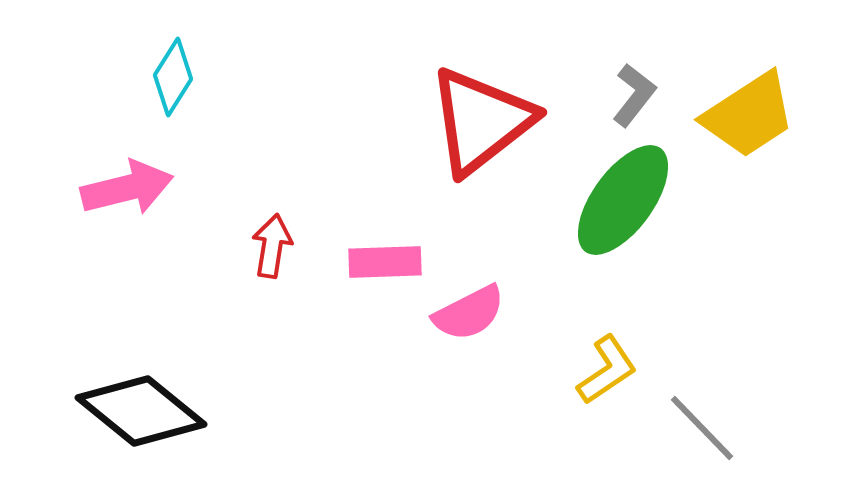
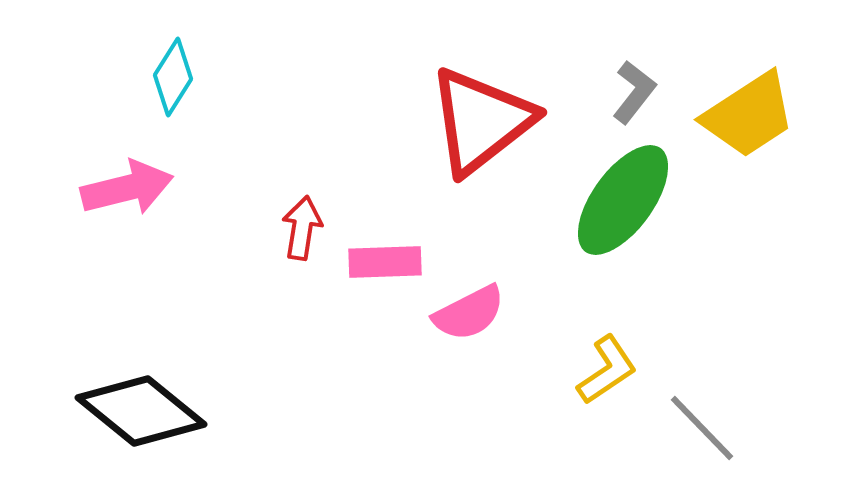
gray L-shape: moved 3 px up
red arrow: moved 30 px right, 18 px up
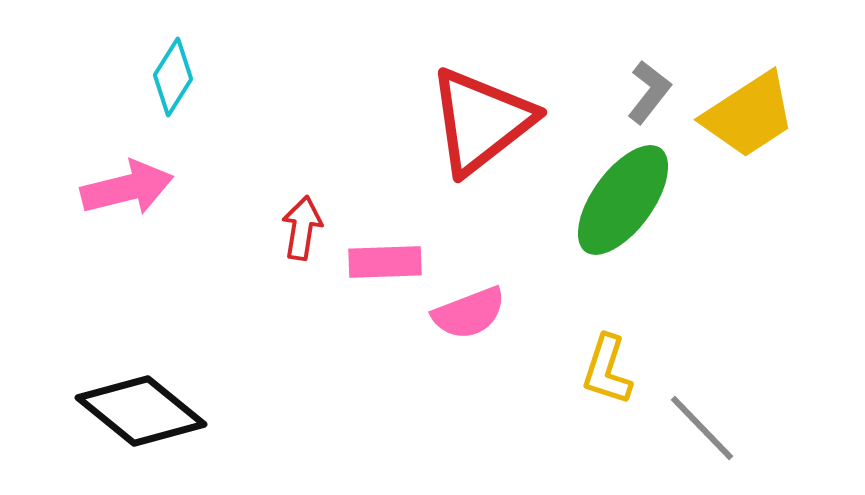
gray L-shape: moved 15 px right
pink semicircle: rotated 6 degrees clockwise
yellow L-shape: rotated 142 degrees clockwise
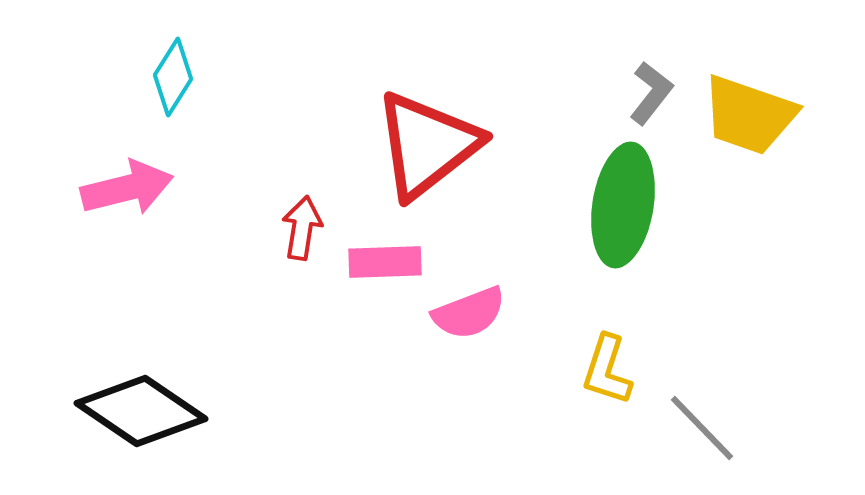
gray L-shape: moved 2 px right, 1 px down
yellow trapezoid: rotated 52 degrees clockwise
red triangle: moved 54 px left, 24 px down
green ellipse: moved 5 px down; rotated 27 degrees counterclockwise
black diamond: rotated 5 degrees counterclockwise
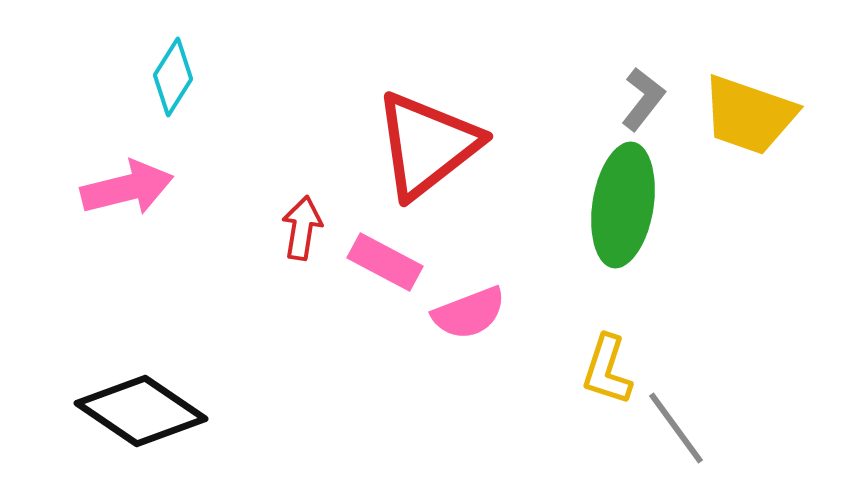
gray L-shape: moved 8 px left, 6 px down
pink rectangle: rotated 30 degrees clockwise
gray line: moved 26 px left; rotated 8 degrees clockwise
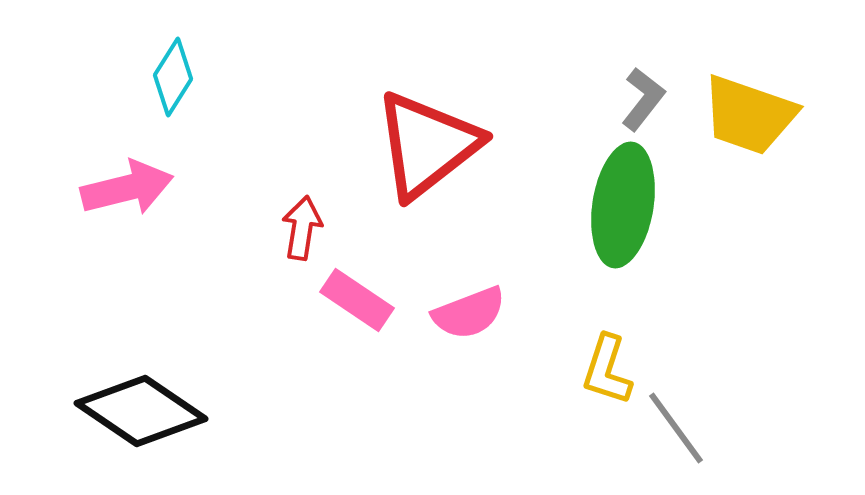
pink rectangle: moved 28 px left, 38 px down; rotated 6 degrees clockwise
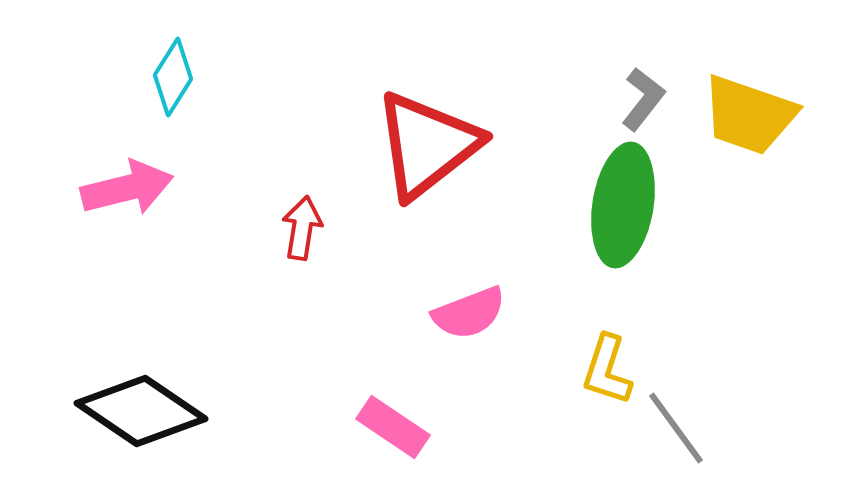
pink rectangle: moved 36 px right, 127 px down
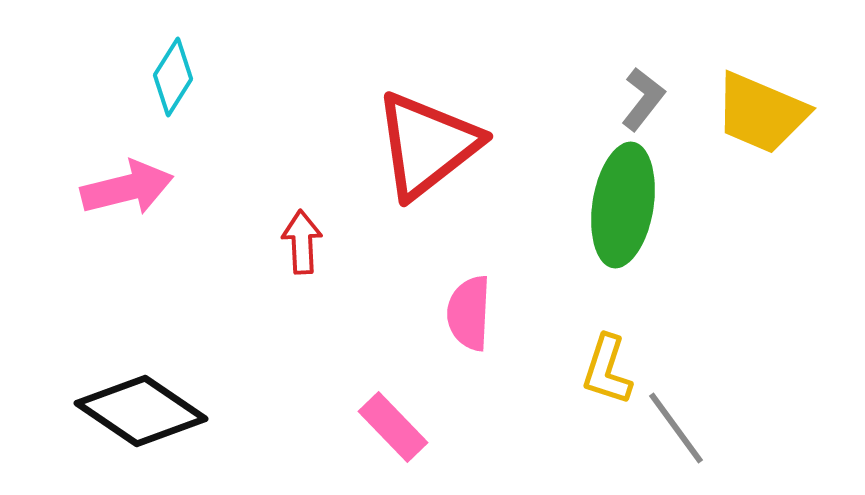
yellow trapezoid: moved 12 px right, 2 px up; rotated 4 degrees clockwise
red arrow: moved 14 px down; rotated 12 degrees counterclockwise
pink semicircle: rotated 114 degrees clockwise
pink rectangle: rotated 12 degrees clockwise
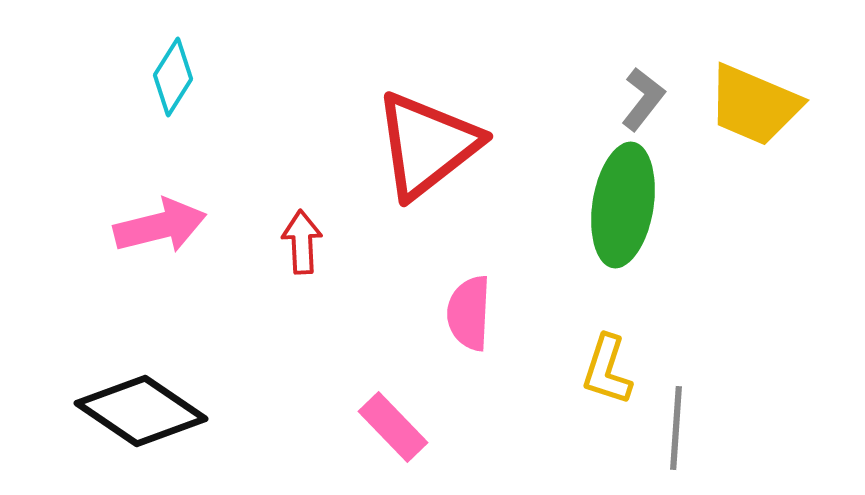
yellow trapezoid: moved 7 px left, 8 px up
pink arrow: moved 33 px right, 38 px down
gray line: rotated 40 degrees clockwise
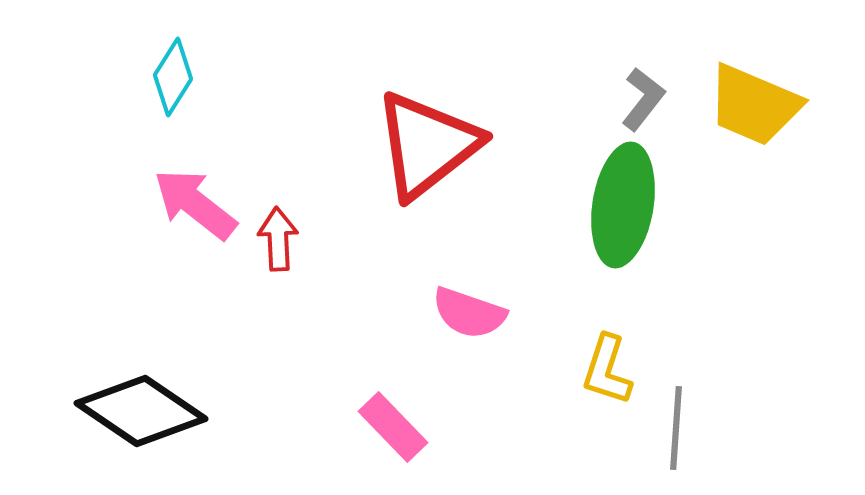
pink arrow: moved 35 px right, 22 px up; rotated 128 degrees counterclockwise
red arrow: moved 24 px left, 3 px up
pink semicircle: rotated 74 degrees counterclockwise
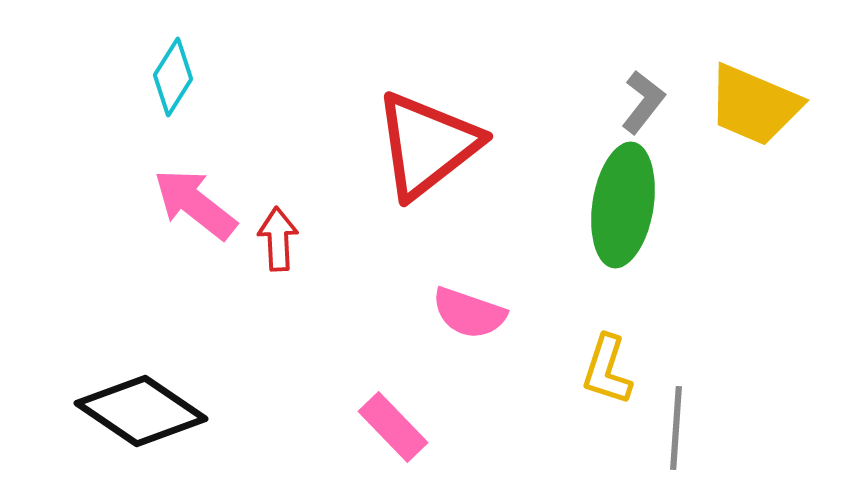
gray L-shape: moved 3 px down
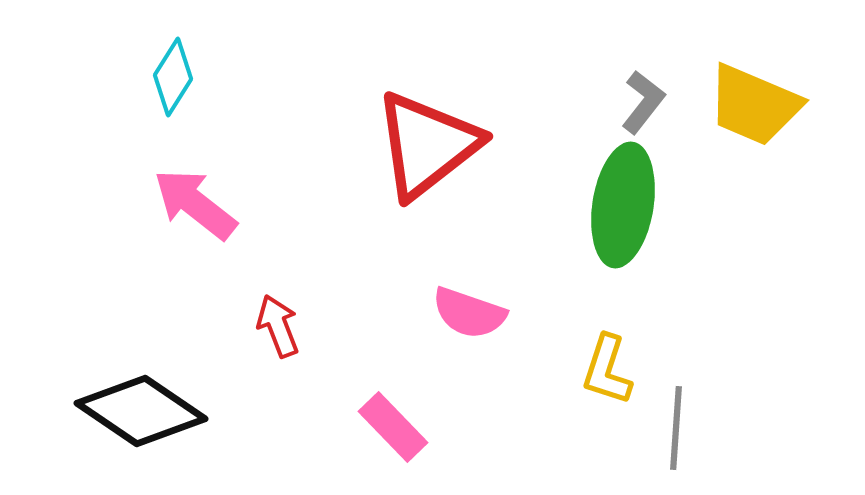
red arrow: moved 87 px down; rotated 18 degrees counterclockwise
